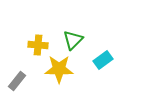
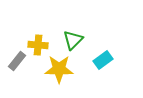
gray rectangle: moved 20 px up
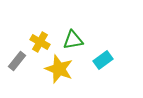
green triangle: rotated 35 degrees clockwise
yellow cross: moved 2 px right, 3 px up; rotated 24 degrees clockwise
yellow star: rotated 20 degrees clockwise
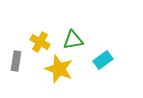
gray rectangle: moved 1 px left; rotated 30 degrees counterclockwise
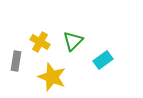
green triangle: moved 1 px down; rotated 35 degrees counterclockwise
yellow star: moved 7 px left, 8 px down
